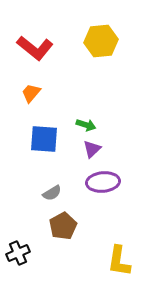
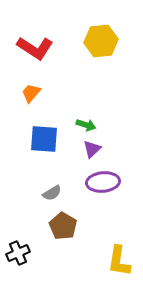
red L-shape: rotated 6 degrees counterclockwise
brown pentagon: rotated 12 degrees counterclockwise
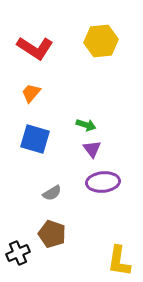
blue square: moved 9 px left; rotated 12 degrees clockwise
purple triangle: rotated 24 degrees counterclockwise
brown pentagon: moved 11 px left, 8 px down; rotated 12 degrees counterclockwise
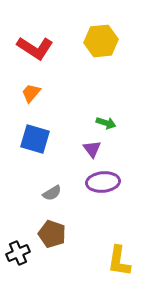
green arrow: moved 20 px right, 2 px up
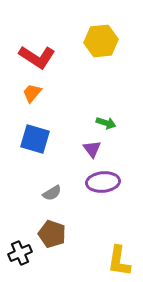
red L-shape: moved 2 px right, 9 px down
orange trapezoid: moved 1 px right
black cross: moved 2 px right
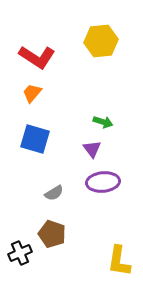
green arrow: moved 3 px left, 1 px up
gray semicircle: moved 2 px right
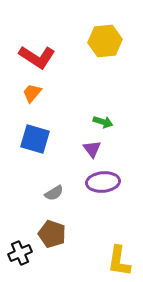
yellow hexagon: moved 4 px right
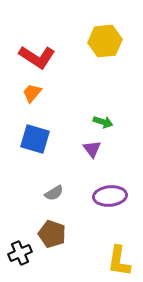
purple ellipse: moved 7 px right, 14 px down
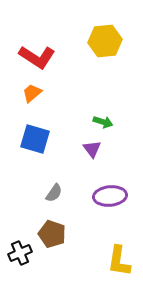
orange trapezoid: rotated 10 degrees clockwise
gray semicircle: rotated 24 degrees counterclockwise
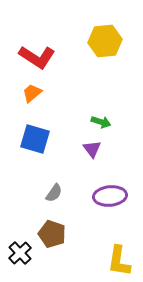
green arrow: moved 2 px left
black cross: rotated 20 degrees counterclockwise
